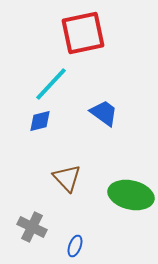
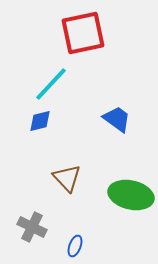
blue trapezoid: moved 13 px right, 6 px down
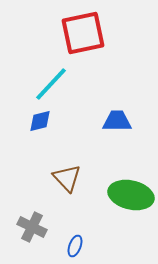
blue trapezoid: moved 2 px down; rotated 36 degrees counterclockwise
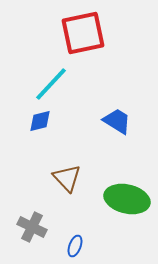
blue trapezoid: rotated 32 degrees clockwise
green ellipse: moved 4 px left, 4 px down
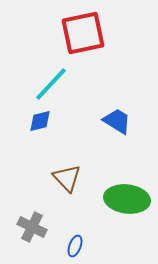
green ellipse: rotated 6 degrees counterclockwise
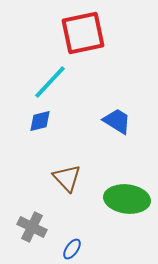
cyan line: moved 1 px left, 2 px up
blue ellipse: moved 3 px left, 3 px down; rotated 15 degrees clockwise
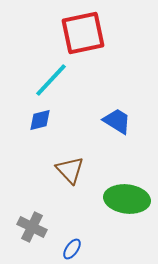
cyan line: moved 1 px right, 2 px up
blue diamond: moved 1 px up
brown triangle: moved 3 px right, 8 px up
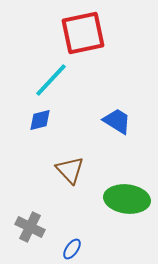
gray cross: moved 2 px left
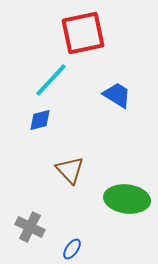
blue trapezoid: moved 26 px up
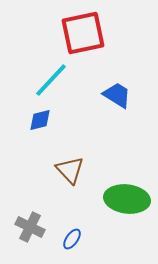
blue ellipse: moved 10 px up
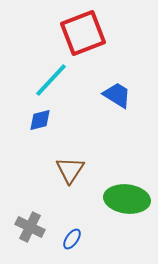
red square: rotated 9 degrees counterclockwise
brown triangle: rotated 16 degrees clockwise
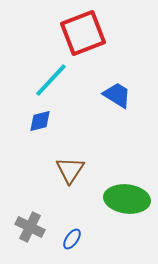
blue diamond: moved 1 px down
